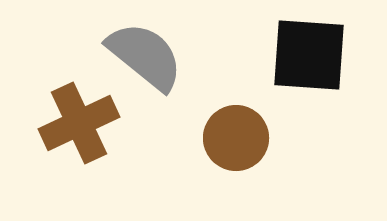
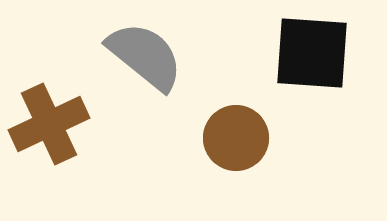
black square: moved 3 px right, 2 px up
brown cross: moved 30 px left, 1 px down
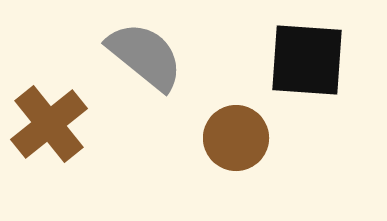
black square: moved 5 px left, 7 px down
brown cross: rotated 14 degrees counterclockwise
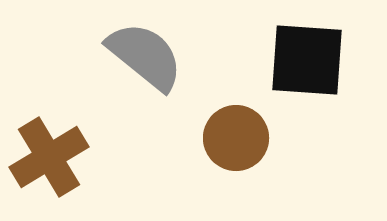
brown cross: moved 33 px down; rotated 8 degrees clockwise
